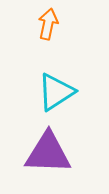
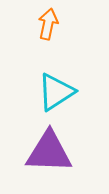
purple triangle: moved 1 px right, 1 px up
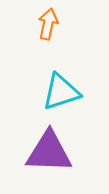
cyan triangle: moved 5 px right; rotated 15 degrees clockwise
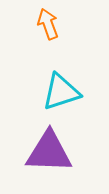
orange arrow: rotated 32 degrees counterclockwise
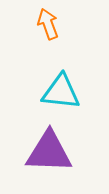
cyan triangle: rotated 24 degrees clockwise
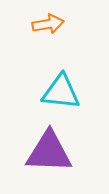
orange arrow: rotated 100 degrees clockwise
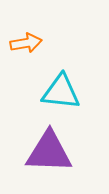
orange arrow: moved 22 px left, 19 px down
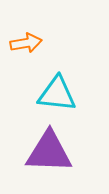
cyan triangle: moved 4 px left, 2 px down
